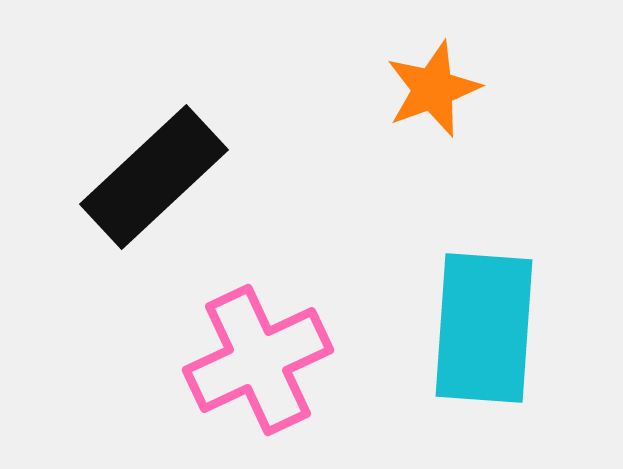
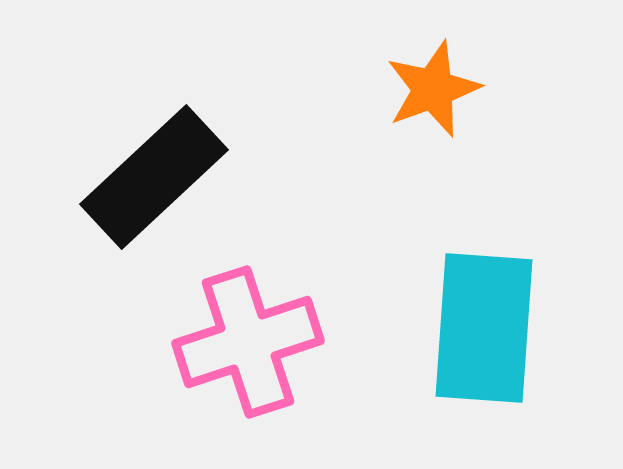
pink cross: moved 10 px left, 18 px up; rotated 7 degrees clockwise
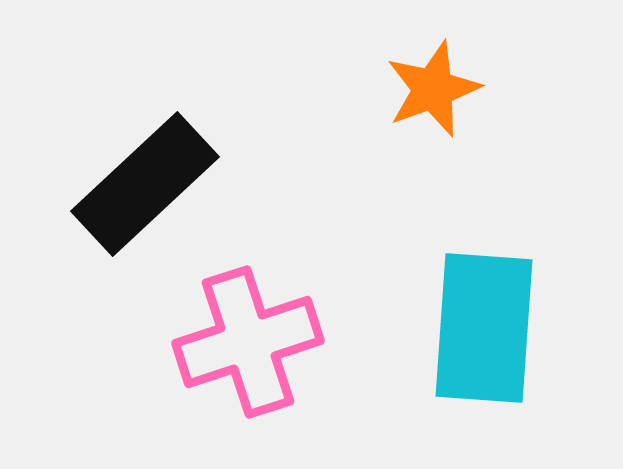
black rectangle: moved 9 px left, 7 px down
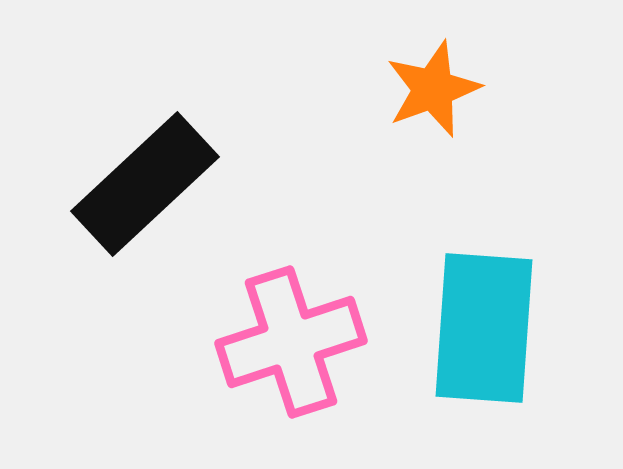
pink cross: moved 43 px right
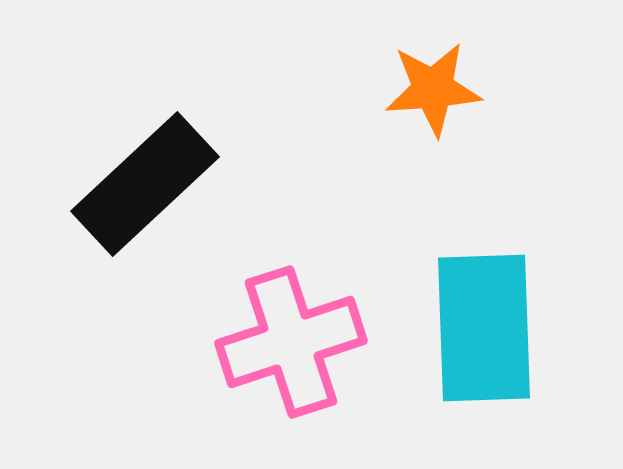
orange star: rotated 16 degrees clockwise
cyan rectangle: rotated 6 degrees counterclockwise
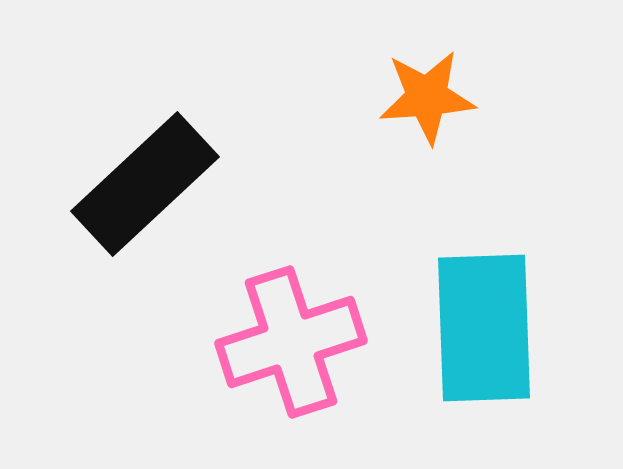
orange star: moved 6 px left, 8 px down
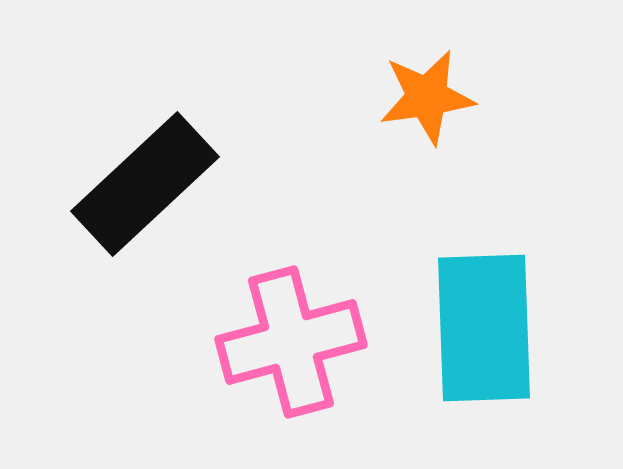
orange star: rotated 4 degrees counterclockwise
pink cross: rotated 3 degrees clockwise
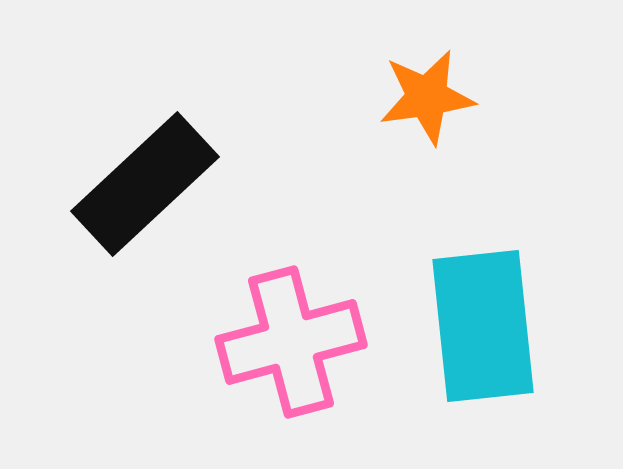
cyan rectangle: moved 1 px left, 2 px up; rotated 4 degrees counterclockwise
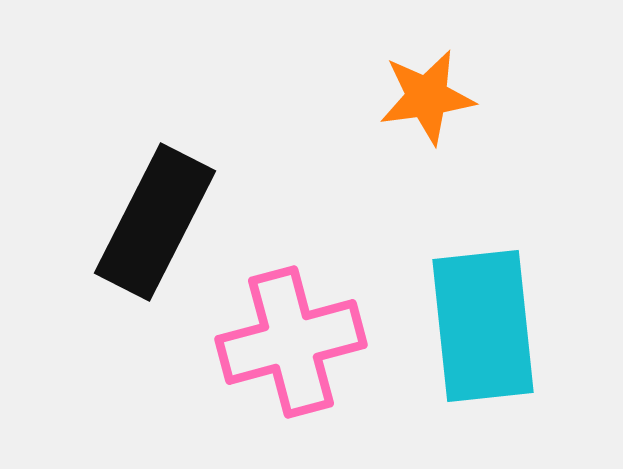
black rectangle: moved 10 px right, 38 px down; rotated 20 degrees counterclockwise
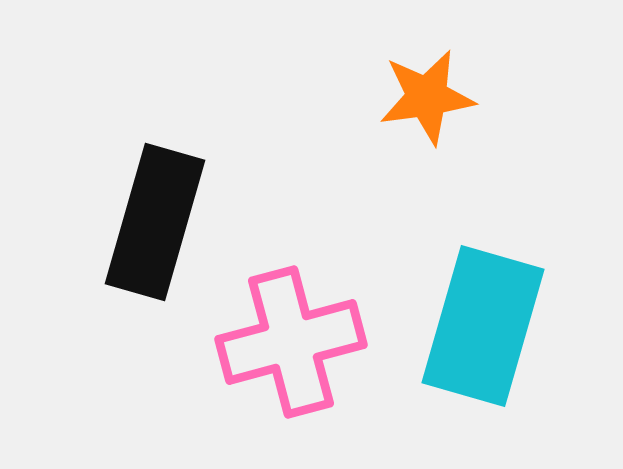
black rectangle: rotated 11 degrees counterclockwise
cyan rectangle: rotated 22 degrees clockwise
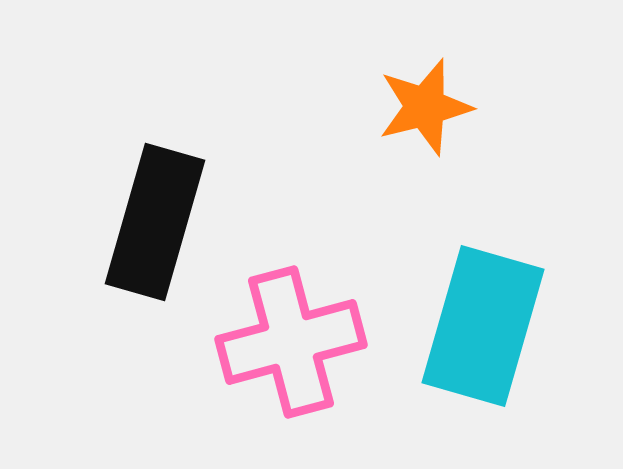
orange star: moved 2 px left, 10 px down; rotated 6 degrees counterclockwise
